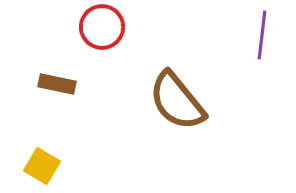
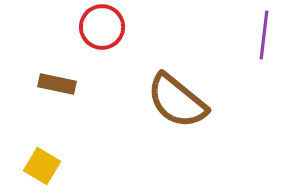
purple line: moved 2 px right
brown semicircle: rotated 12 degrees counterclockwise
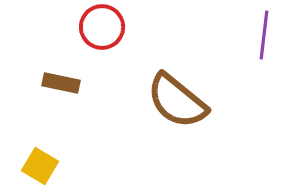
brown rectangle: moved 4 px right, 1 px up
yellow square: moved 2 px left
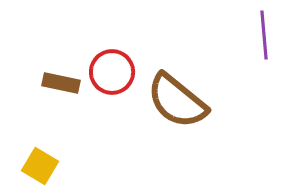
red circle: moved 10 px right, 45 px down
purple line: rotated 12 degrees counterclockwise
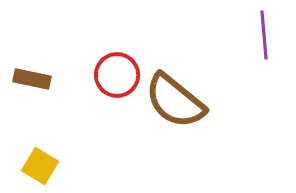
red circle: moved 5 px right, 3 px down
brown rectangle: moved 29 px left, 4 px up
brown semicircle: moved 2 px left
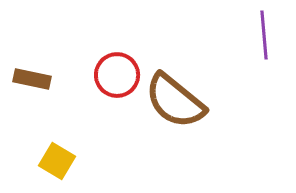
yellow square: moved 17 px right, 5 px up
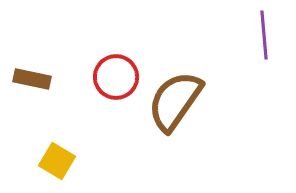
red circle: moved 1 px left, 2 px down
brown semicircle: rotated 86 degrees clockwise
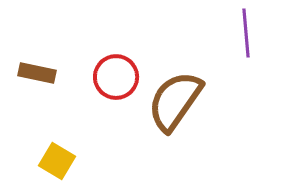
purple line: moved 18 px left, 2 px up
brown rectangle: moved 5 px right, 6 px up
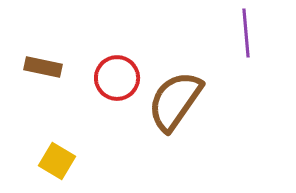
brown rectangle: moved 6 px right, 6 px up
red circle: moved 1 px right, 1 px down
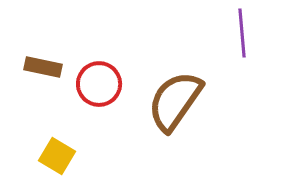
purple line: moved 4 px left
red circle: moved 18 px left, 6 px down
yellow square: moved 5 px up
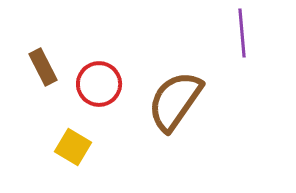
brown rectangle: rotated 51 degrees clockwise
yellow square: moved 16 px right, 9 px up
